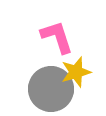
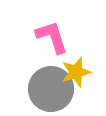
pink L-shape: moved 5 px left
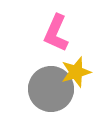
pink L-shape: moved 4 px right, 4 px up; rotated 138 degrees counterclockwise
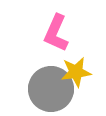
yellow star: rotated 8 degrees clockwise
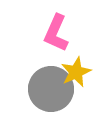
yellow star: rotated 16 degrees counterclockwise
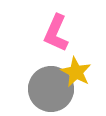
yellow star: rotated 20 degrees counterclockwise
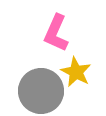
gray circle: moved 10 px left, 2 px down
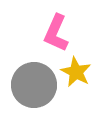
gray circle: moved 7 px left, 6 px up
